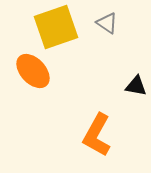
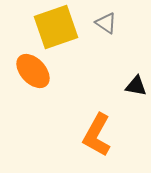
gray triangle: moved 1 px left
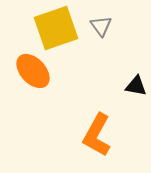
gray triangle: moved 5 px left, 3 px down; rotated 20 degrees clockwise
yellow square: moved 1 px down
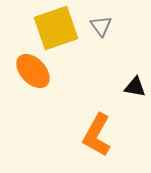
black triangle: moved 1 px left, 1 px down
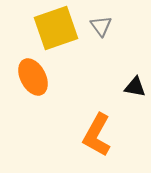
orange ellipse: moved 6 px down; rotated 15 degrees clockwise
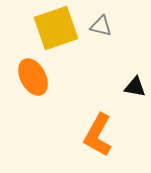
gray triangle: rotated 40 degrees counterclockwise
orange L-shape: moved 1 px right
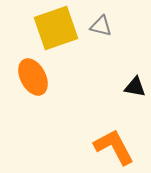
orange L-shape: moved 16 px right, 12 px down; rotated 123 degrees clockwise
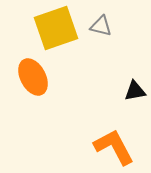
black triangle: moved 4 px down; rotated 20 degrees counterclockwise
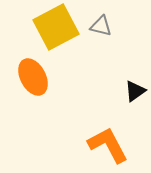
yellow square: moved 1 px up; rotated 9 degrees counterclockwise
black triangle: rotated 25 degrees counterclockwise
orange L-shape: moved 6 px left, 2 px up
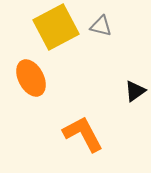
orange ellipse: moved 2 px left, 1 px down
orange L-shape: moved 25 px left, 11 px up
